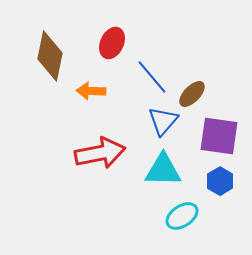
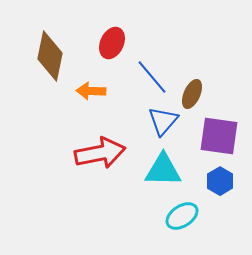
brown ellipse: rotated 20 degrees counterclockwise
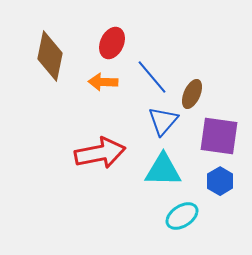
orange arrow: moved 12 px right, 9 px up
